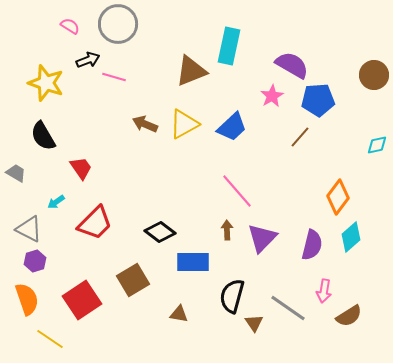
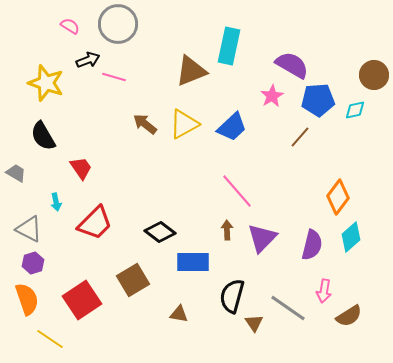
brown arrow at (145, 124): rotated 15 degrees clockwise
cyan diamond at (377, 145): moved 22 px left, 35 px up
cyan arrow at (56, 202): rotated 66 degrees counterclockwise
purple hexagon at (35, 261): moved 2 px left, 2 px down
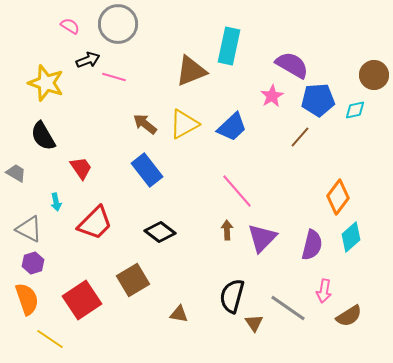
blue rectangle at (193, 262): moved 46 px left, 92 px up; rotated 52 degrees clockwise
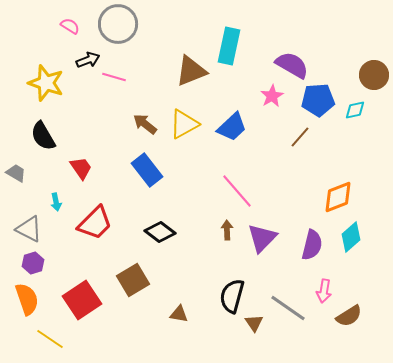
orange diamond at (338, 197): rotated 32 degrees clockwise
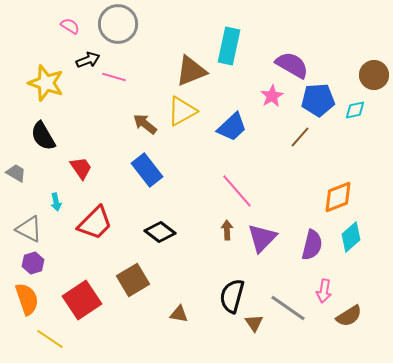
yellow triangle at (184, 124): moved 2 px left, 13 px up
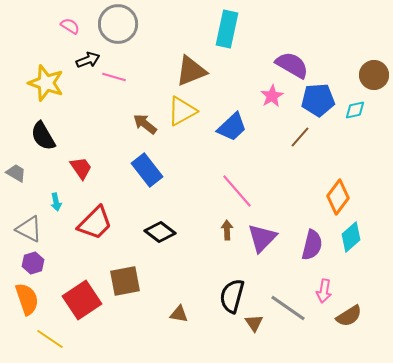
cyan rectangle at (229, 46): moved 2 px left, 17 px up
orange diamond at (338, 197): rotated 32 degrees counterclockwise
brown square at (133, 280): moved 8 px left, 1 px down; rotated 20 degrees clockwise
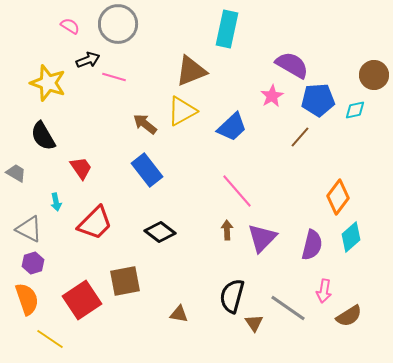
yellow star at (46, 83): moved 2 px right
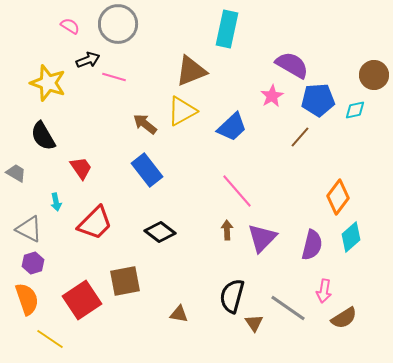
brown semicircle at (349, 316): moved 5 px left, 2 px down
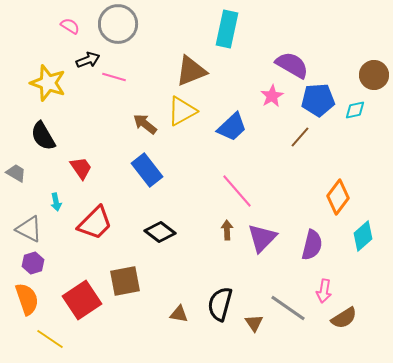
cyan diamond at (351, 237): moved 12 px right, 1 px up
black semicircle at (232, 296): moved 12 px left, 8 px down
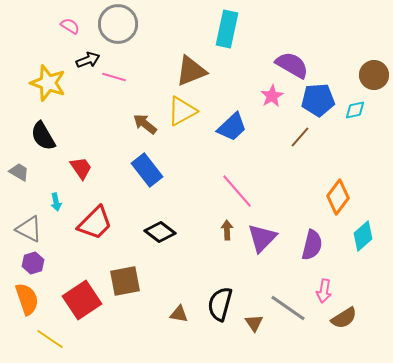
gray trapezoid at (16, 173): moved 3 px right, 1 px up
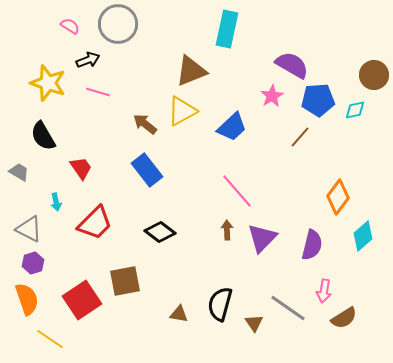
pink line at (114, 77): moved 16 px left, 15 px down
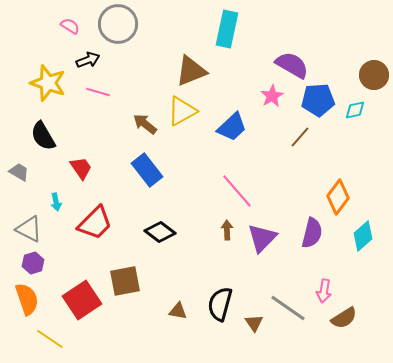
purple semicircle at (312, 245): moved 12 px up
brown triangle at (179, 314): moved 1 px left, 3 px up
